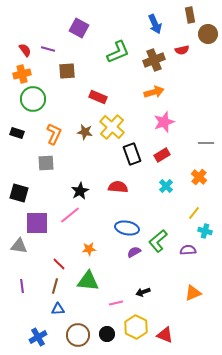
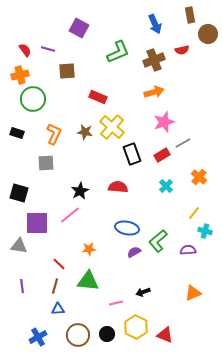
orange cross at (22, 74): moved 2 px left, 1 px down
gray line at (206, 143): moved 23 px left; rotated 28 degrees counterclockwise
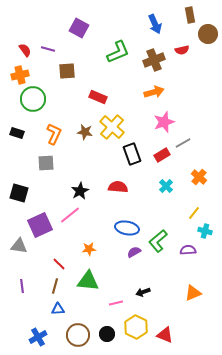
purple square at (37, 223): moved 3 px right, 2 px down; rotated 25 degrees counterclockwise
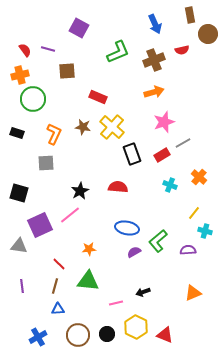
brown star at (85, 132): moved 2 px left, 5 px up
cyan cross at (166, 186): moved 4 px right, 1 px up; rotated 24 degrees counterclockwise
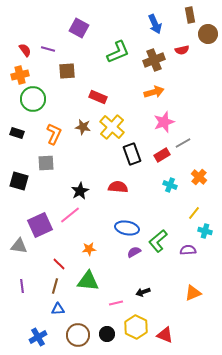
black square at (19, 193): moved 12 px up
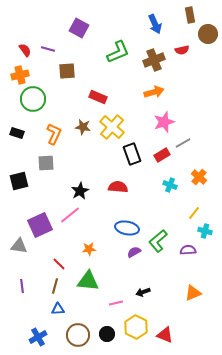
black square at (19, 181): rotated 30 degrees counterclockwise
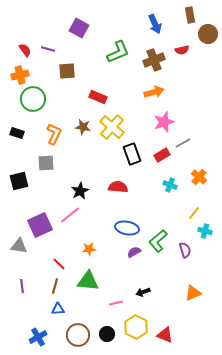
purple semicircle at (188, 250): moved 3 px left; rotated 77 degrees clockwise
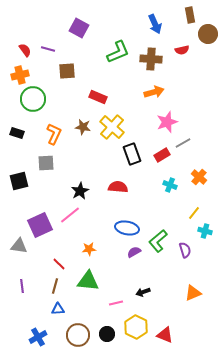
brown cross at (154, 60): moved 3 px left, 1 px up; rotated 25 degrees clockwise
pink star at (164, 122): moved 3 px right
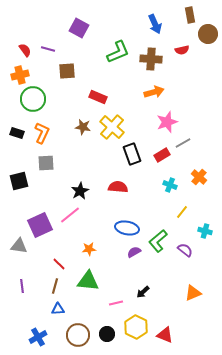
orange L-shape at (54, 134): moved 12 px left, 1 px up
yellow line at (194, 213): moved 12 px left, 1 px up
purple semicircle at (185, 250): rotated 35 degrees counterclockwise
black arrow at (143, 292): rotated 24 degrees counterclockwise
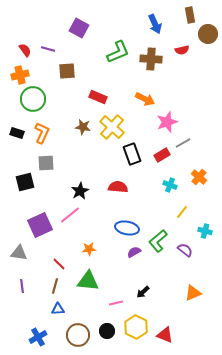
orange arrow at (154, 92): moved 9 px left, 7 px down; rotated 42 degrees clockwise
black square at (19, 181): moved 6 px right, 1 px down
gray triangle at (19, 246): moved 7 px down
black circle at (107, 334): moved 3 px up
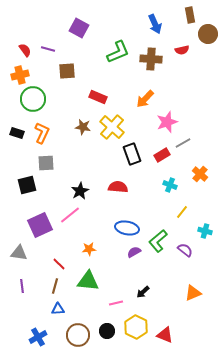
orange arrow at (145, 99): rotated 108 degrees clockwise
orange cross at (199, 177): moved 1 px right, 3 px up
black square at (25, 182): moved 2 px right, 3 px down
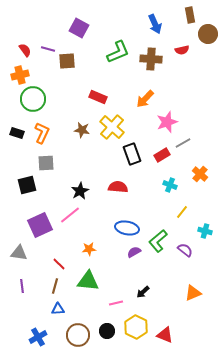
brown square at (67, 71): moved 10 px up
brown star at (83, 127): moved 1 px left, 3 px down
